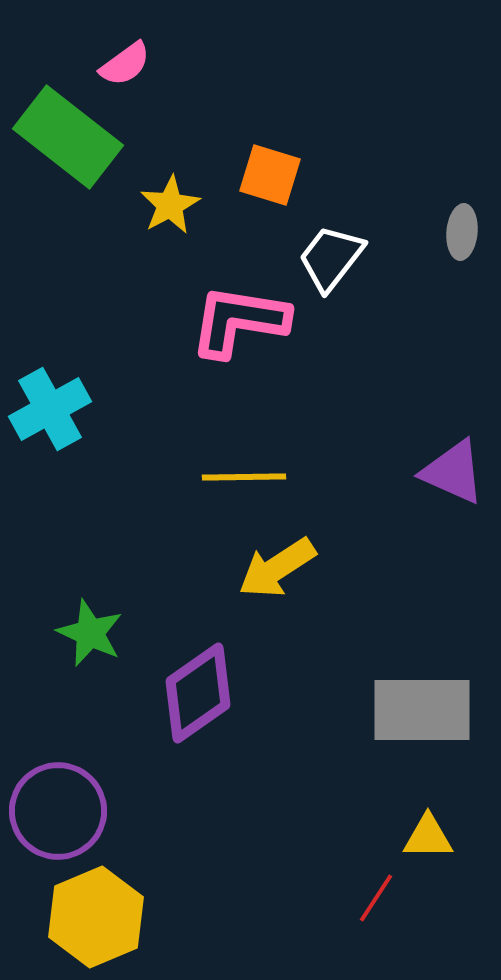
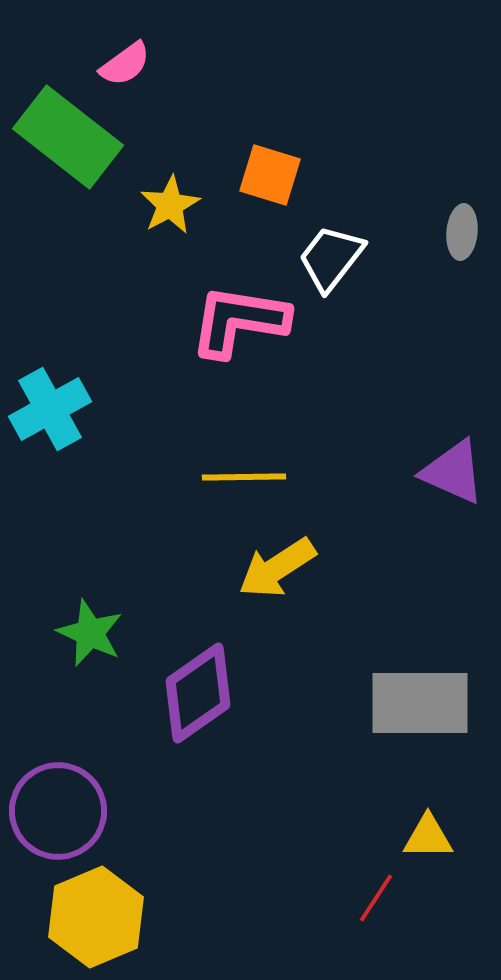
gray rectangle: moved 2 px left, 7 px up
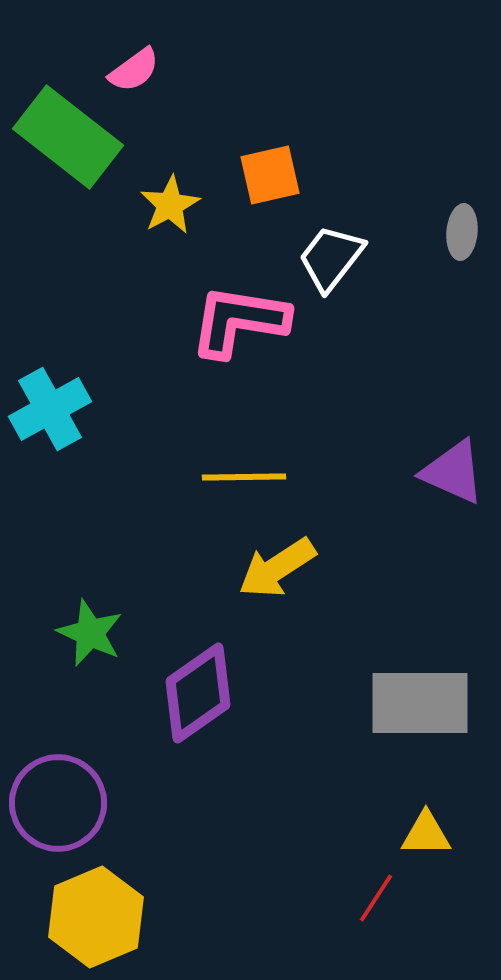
pink semicircle: moved 9 px right, 6 px down
orange square: rotated 30 degrees counterclockwise
purple circle: moved 8 px up
yellow triangle: moved 2 px left, 3 px up
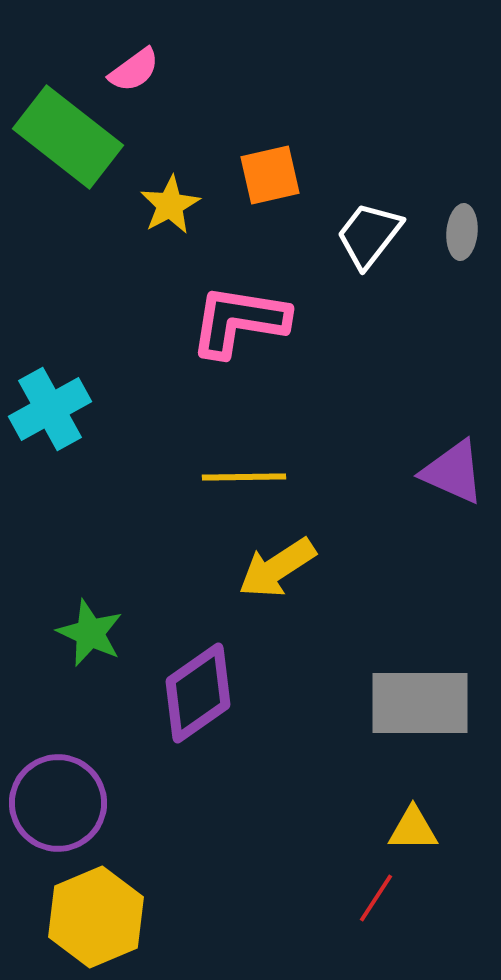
white trapezoid: moved 38 px right, 23 px up
yellow triangle: moved 13 px left, 5 px up
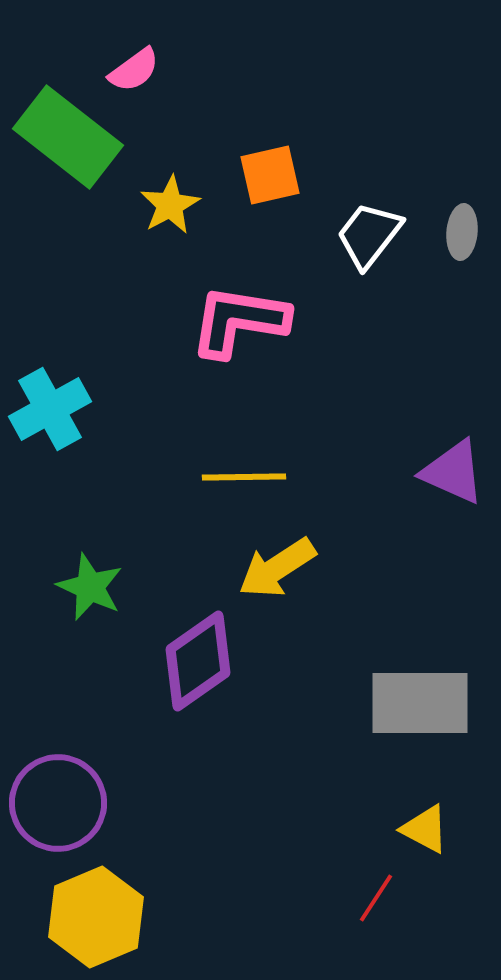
green star: moved 46 px up
purple diamond: moved 32 px up
yellow triangle: moved 12 px right; rotated 28 degrees clockwise
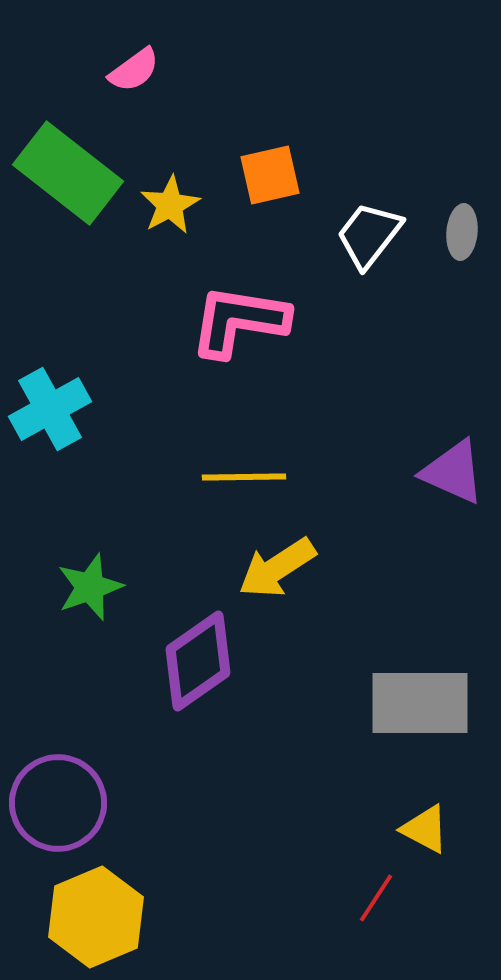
green rectangle: moved 36 px down
green star: rotated 28 degrees clockwise
